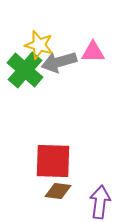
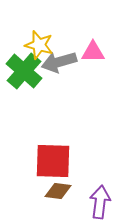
green cross: moved 1 px left, 1 px down
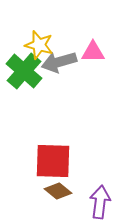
brown diamond: rotated 32 degrees clockwise
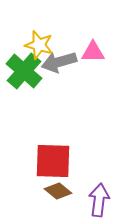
purple arrow: moved 1 px left, 2 px up
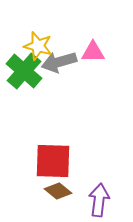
yellow star: moved 1 px left, 1 px down
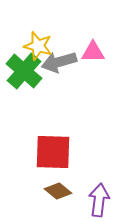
red square: moved 9 px up
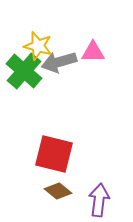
red square: moved 1 px right, 2 px down; rotated 12 degrees clockwise
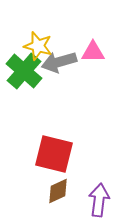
brown diamond: rotated 64 degrees counterclockwise
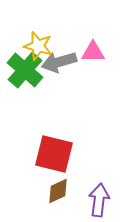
green cross: moved 1 px right, 1 px up
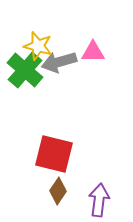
brown diamond: rotated 32 degrees counterclockwise
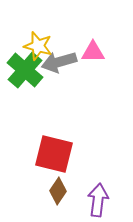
purple arrow: moved 1 px left
